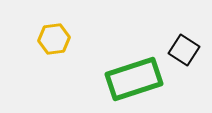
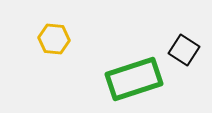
yellow hexagon: rotated 12 degrees clockwise
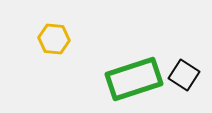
black square: moved 25 px down
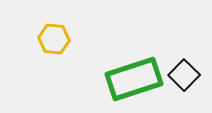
black square: rotated 12 degrees clockwise
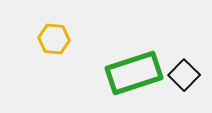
green rectangle: moved 6 px up
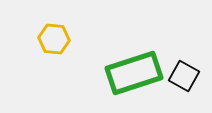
black square: moved 1 px down; rotated 16 degrees counterclockwise
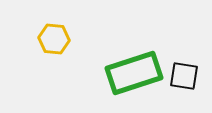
black square: rotated 20 degrees counterclockwise
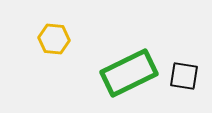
green rectangle: moved 5 px left; rotated 8 degrees counterclockwise
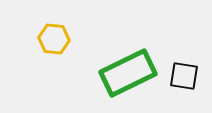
green rectangle: moved 1 px left
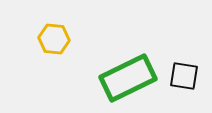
green rectangle: moved 5 px down
